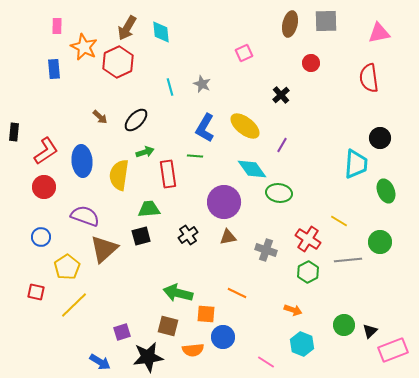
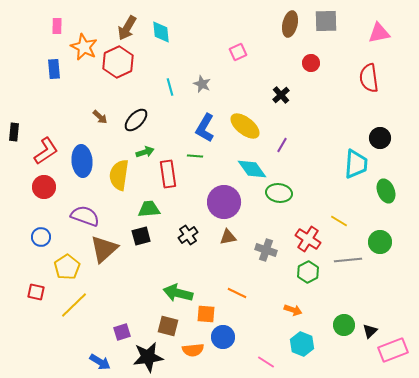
pink square at (244, 53): moved 6 px left, 1 px up
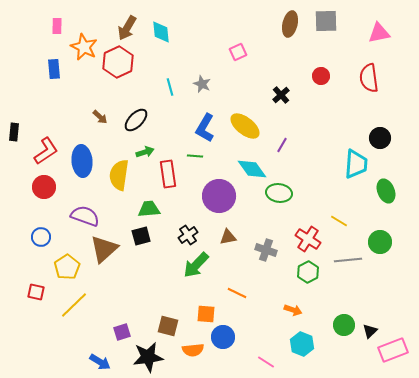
red circle at (311, 63): moved 10 px right, 13 px down
purple circle at (224, 202): moved 5 px left, 6 px up
green arrow at (178, 293): moved 18 px right, 28 px up; rotated 60 degrees counterclockwise
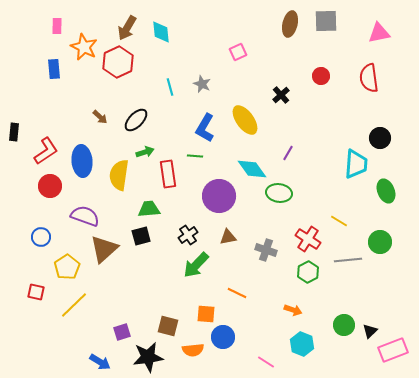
yellow ellipse at (245, 126): moved 6 px up; rotated 16 degrees clockwise
purple line at (282, 145): moved 6 px right, 8 px down
red circle at (44, 187): moved 6 px right, 1 px up
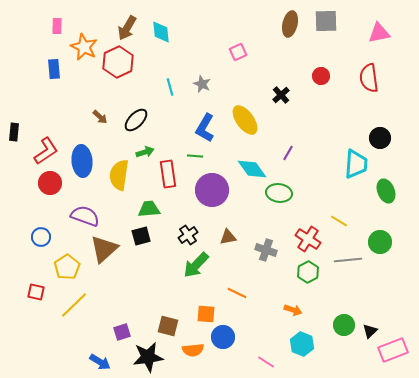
red circle at (50, 186): moved 3 px up
purple circle at (219, 196): moved 7 px left, 6 px up
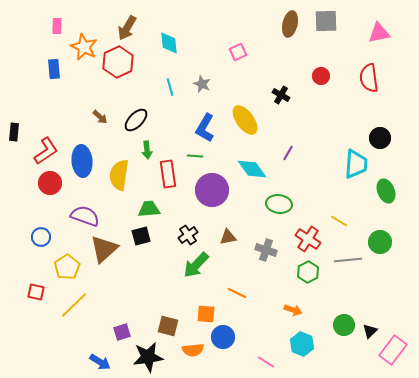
cyan diamond at (161, 32): moved 8 px right, 11 px down
black cross at (281, 95): rotated 18 degrees counterclockwise
green arrow at (145, 152): moved 2 px right, 2 px up; rotated 102 degrees clockwise
green ellipse at (279, 193): moved 11 px down
pink rectangle at (393, 350): rotated 32 degrees counterclockwise
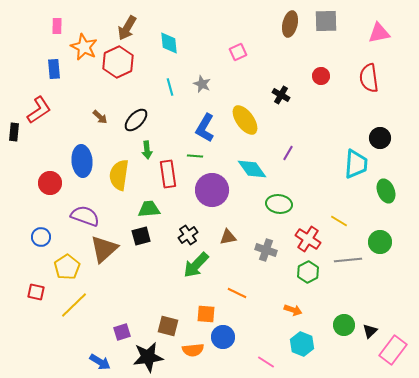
red L-shape at (46, 151): moved 7 px left, 41 px up
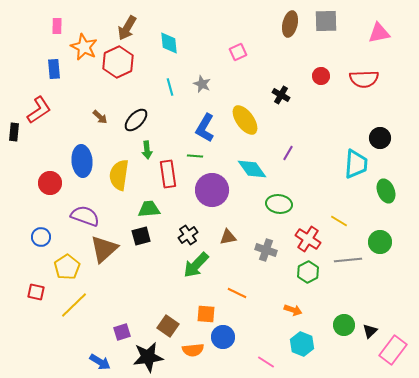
red semicircle at (369, 78): moved 5 px left, 1 px down; rotated 84 degrees counterclockwise
brown square at (168, 326): rotated 20 degrees clockwise
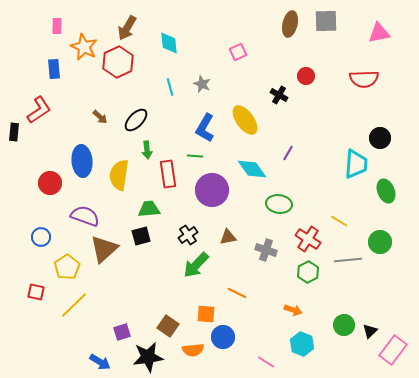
red circle at (321, 76): moved 15 px left
black cross at (281, 95): moved 2 px left
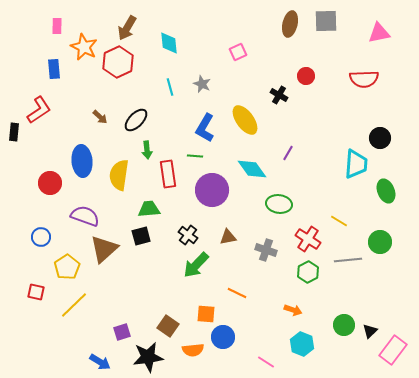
black cross at (188, 235): rotated 18 degrees counterclockwise
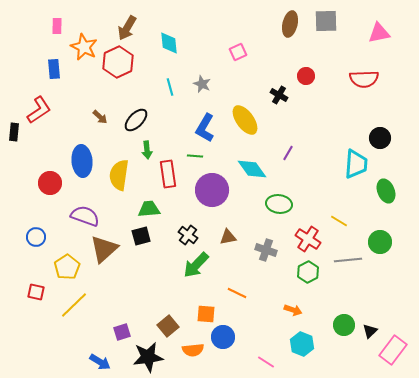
blue circle at (41, 237): moved 5 px left
brown square at (168, 326): rotated 15 degrees clockwise
